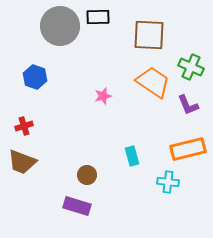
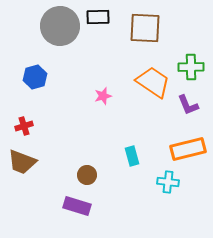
brown square: moved 4 px left, 7 px up
green cross: rotated 25 degrees counterclockwise
blue hexagon: rotated 25 degrees clockwise
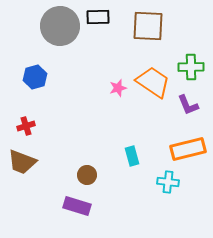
brown square: moved 3 px right, 2 px up
pink star: moved 15 px right, 8 px up
red cross: moved 2 px right
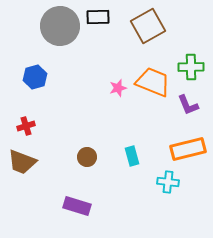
brown square: rotated 32 degrees counterclockwise
orange trapezoid: rotated 12 degrees counterclockwise
brown circle: moved 18 px up
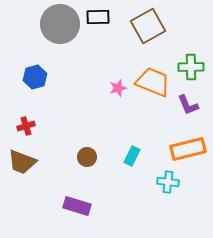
gray circle: moved 2 px up
cyan rectangle: rotated 42 degrees clockwise
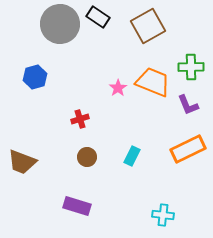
black rectangle: rotated 35 degrees clockwise
pink star: rotated 18 degrees counterclockwise
red cross: moved 54 px right, 7 px up
orange rectangle: rotated 12 degrees counterclockwise
cyan cross: moved 5 px left, 33 px down
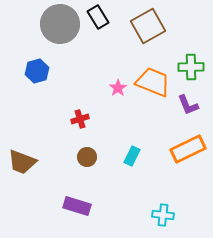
black rectangle: rotated 25 degrees clockwise
blue hexagon: moved 2 px right, 6 px up
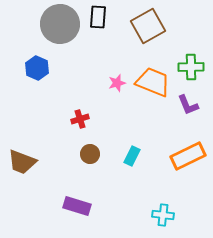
black rectangle: rotated 35 degrees clockwise
blue hexagon: moved 3 px up; rotated 20 degrees counterclockwise
pink star: moved 1 px left, 5 px up; rotated 18 degrees clockwise
orange rectangle: moved 7 px down
brown circle: moved 3 px right, 3 px up
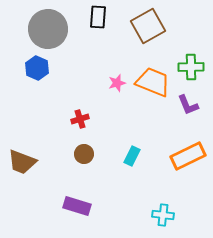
gray circle: moved 12 px left, 5 px down
brown circle: moved 6 px left
